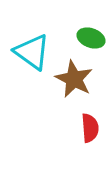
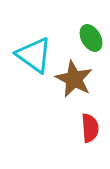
green ellipse: rotated 40 degrees clockwise
cyan triangle: moved 2 px right, 3 px down
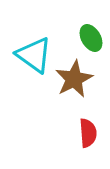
brown star: rotated 18 degrees clockwise
red semicircle: moved 2 px left, 5 px down
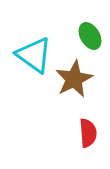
green ellipse: moved 1 px left, 2 px up
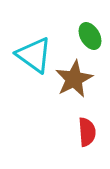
red semicircle: moved 1 px left, 1 px up
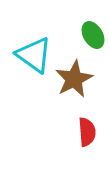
green ellipse: moved 3 px right, 1 px up
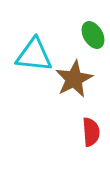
cyan triangle: rotated 30 degrees counterclockwise
red semicircle: moved 4 px right
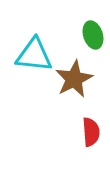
green ellipse: rotated 12 degrees clockwise
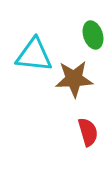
brown star: rotated 24 degrees clockwise
red semicircle: moved 3 px left; rotated 12 degrees counterclockwise
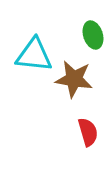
brown star: rotated 12 degrees clockwise
